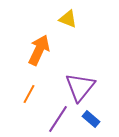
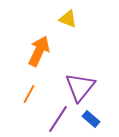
orange arrow: moved 1 px down
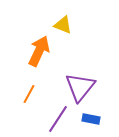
yellow triangle: moved 5 px left, 6 px down
blue rectangle: rotated 30 degrees counterclockwise
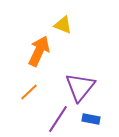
orange line: moved 2 px up; rotated 18 degrees clockwise
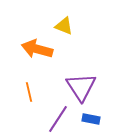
yellow triangle: moved 1 px right, 1 px down
orange arrow: moved 2 px left, 2 px up; rotated 100 degrees counterclockwise
purple triangle: moved 1 px right; rotated 12 degrees counterclockwise
orange line: rotated 60 degrees counterclockwise
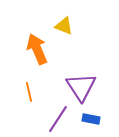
orange arrow: rotated 52 degrees clockwise
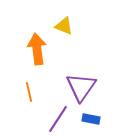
orange arrow: rotated 16 degrees clockwise
purple triangle: rotated 8 degrees clockwise
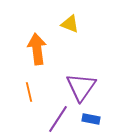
yellow triangle: moved 6 px right, 2 px up
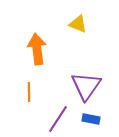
yellow triangle: moved 8 px right
purple triangle: moved 5 px right, 1 px up
orange line: rotated 12 degrees clockwise
